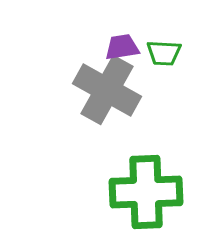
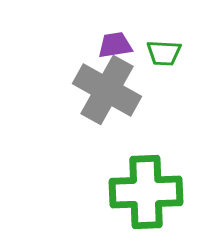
purple trapezoid: moved 7 px left, 2 px up
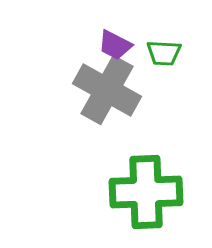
purple trapezoid: rotated 144 degrees counterclockwise
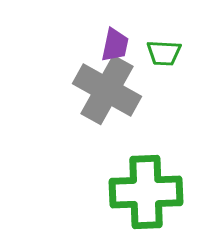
purple trapezoid: rotated 105 degrees counterclockwise
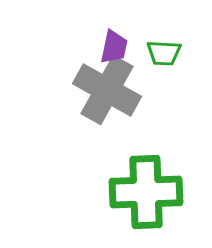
purple trapezoid: moved 1 px left, 2 px down
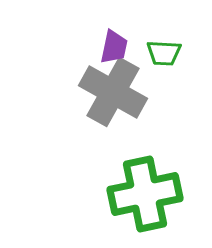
gray cross: moved 6 px right, 2 px down
green cross: moved 1 px left, 2 px down; rotated 10 degrees counterclockwise
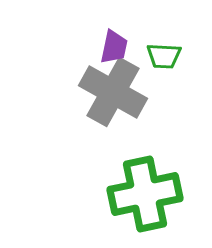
green trapezoid: moved 3 px down
